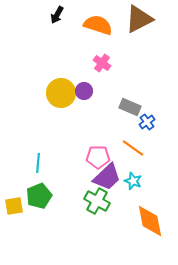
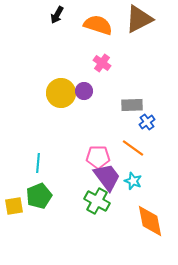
gray rectangle: moved 2 px right, 2 px up; rotated 25 degrees counterclockwise
purple trapezoid: rotated 84 degrees counterclockwise
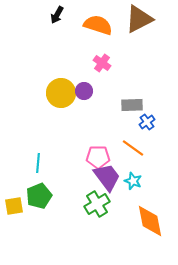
green cross: moved 3 px down; rotated 30 degrees clockwise
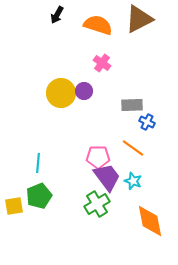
blue cross: rotated 28 degrees counterclockwise
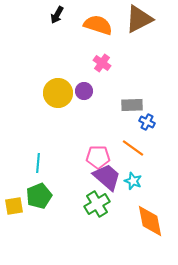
yellow circle: moved 3 px left
purple trapezoid: rotated 12 degrees counterclockwise
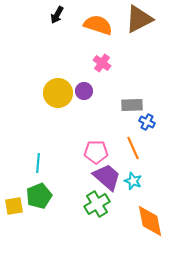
orange line: rotated 30 degrees clockwise
pink pentagon: moved 2 px left, 5 px up
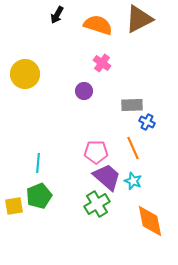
yellow circle: moved 33 px left, 19 px up
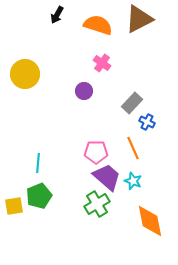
gray rectangle: moved 2 px up; rotated 45 degrees counterclockwise
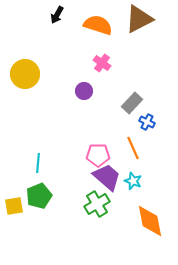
pink pentagon: moved 2 px right, 3 px down
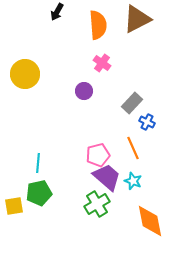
black arrow: moved 3 px up
brown triangle: moved 2 px left
orange semicircle: rotated 68 degrees clockwise
pink pentagon: rotated 15 degrees counterclockwise
green pentagon: moved 3 px up; rotated 10 degrees clockwise
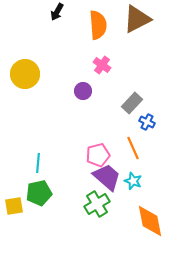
pink cross: moved 2 px down
purple circle: moved 1 px left
